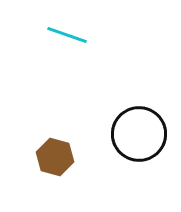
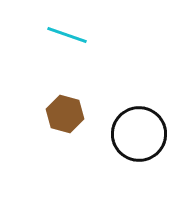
brown hexagon: moved 10 px right, 43 px up
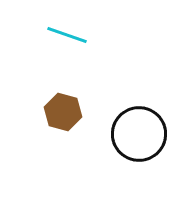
brown hexagon: moved 2 px left, 2 px up
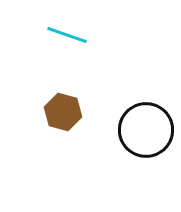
black circle: moved 7 px right, 4 px up
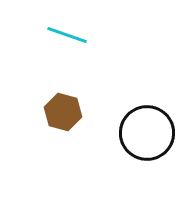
black circle: moved 1 px right, 3 px down
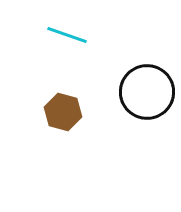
black circle: moved 41 px up
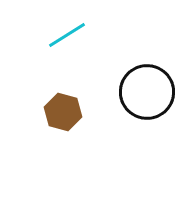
cyan line: rotated 51 degrees counterclockwise
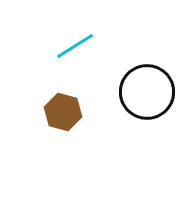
cyan line: moved 8 px right, 11 px down
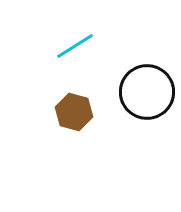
brown hexagon: moved 11 px right
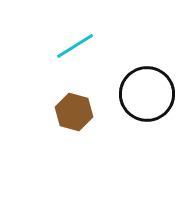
black circle: moved 2 px down
